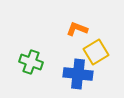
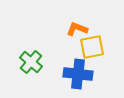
yellow square: moved 4 px left, 5 px up; rotated 20 degrees clockwise
green cross: rotated 20 degrees clockwise
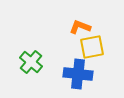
orange L-shape: moved 3 px right, 2 px up
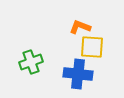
yellow square: rotated 15 degrees clockwise
green cross: rotated 30 degrees clockwise
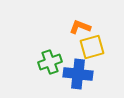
yellow square: rotated 20 degrees counterclockwise
green cross: moved 19 px right
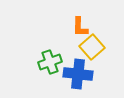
orange L-shape: rotated 110 degrees counterclockwise
yellow square: rotated 25 degrees counterclockwise
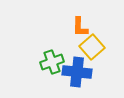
green cross: moved 2 px right
blue cross: moved 1 px left, 2 px up
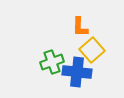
yellow square: moved 3 px down
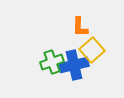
blue cross: moved 3 px left, 7 px up; rotated 20 degrees counterclockwise
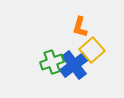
orange L-shape: rotated 15 degrees clockwise
blue cross: rotated 24 degrees counterclockwise
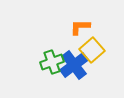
orange L-shape: rotated 75 degrees clockwise
